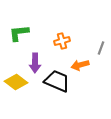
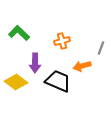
green L-shape: rotated 50 degrees clockwise
orange arrow: moved 2 px right, 1 px down
black trapezoid: moved 1 px right
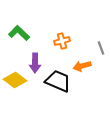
gray line: rotated 40 degrees counterclockwise
yellow diamond: moved 1 px left, 2 px up
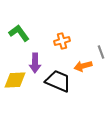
green L-shape: rotated 10 degrees clockwise
gray line: moved 4 px down
orange arrow: moved 1 px right
yellow diamond: rotated 40 degrees counterclockwise
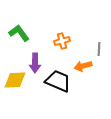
gray line: moved 2 px left, 3 px up; rotated 24 degrees clockwise
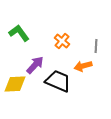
orange cross: rotated 35 degrees counterclockwise
gray line: moved 3 px left, 3 px up
purple arrow: moved 2 px down; rotated 138 degrees counterclockwise
yellow diamond: moved 4 px down
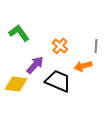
orange cross: moved 2 px left, 5 px down
yellow diamond: moved 1 px right; rotated 10 degrees clockwise
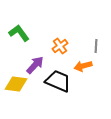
orange cross: rotated 14 degrees clockwise
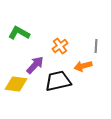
green L-shape: rotated 25 degrees counterclockwise
black trapezoid: rotated 36 degrees counterclockwise
